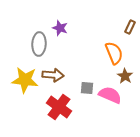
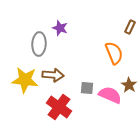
brown star: moved 4 px right, 9 px down
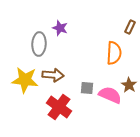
orange semicircle: rotated 25 degrees clockwise
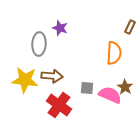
brown arrow: moved 1 px left, 1 px down
brown star: moved 4 px left, 2 px down
red cross: moved 2 px up
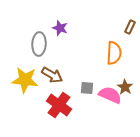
brown arrow: moved 1 px up; rotated 25 degrees clockwise
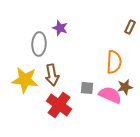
orange semicircle: moved 9 px down
brown arrow: rotated 50 degrees clockwise
brown star: rotated 28 degrees clockwise
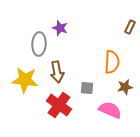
orange semicircle: moved 2 px left
brown arrow: moved 5 px right, 3 px up
pink semicircle: moved 15 px down
